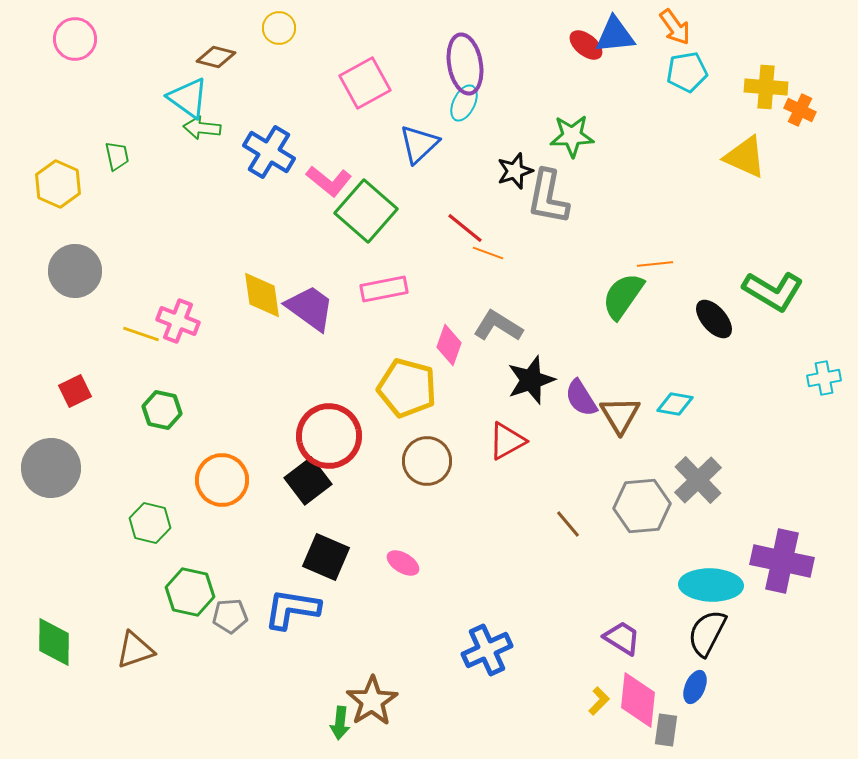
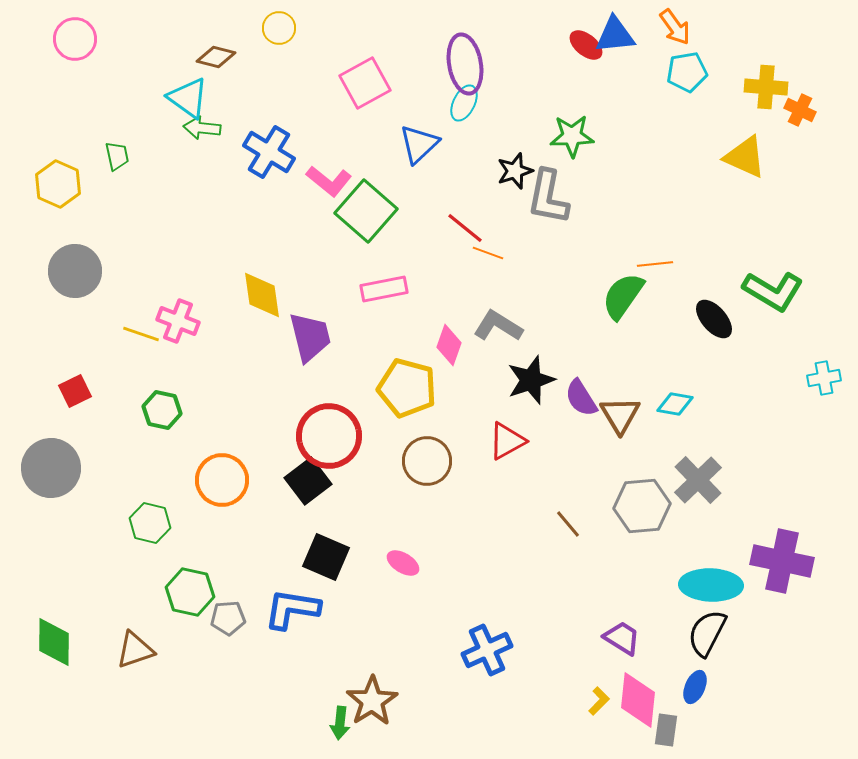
purple trapezoid at (310, 308): moved 29 px down; rotated 40 degrees clockwise
gray pentagon at (230, 616): moved 2 px left, 2 px down
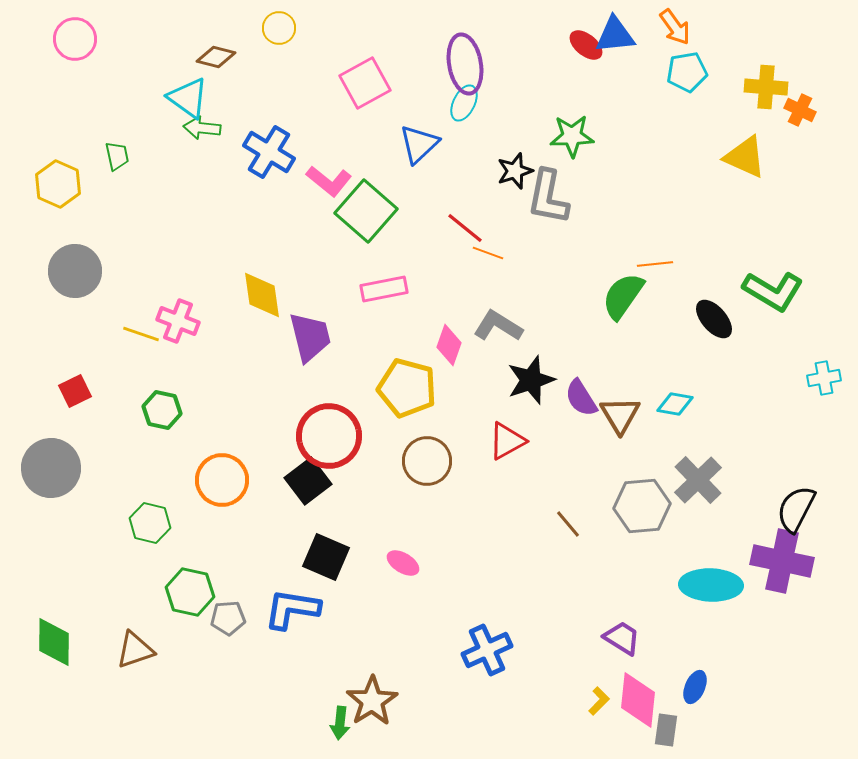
black semicircle at (707, 633): moved 89 px right, 124 px up
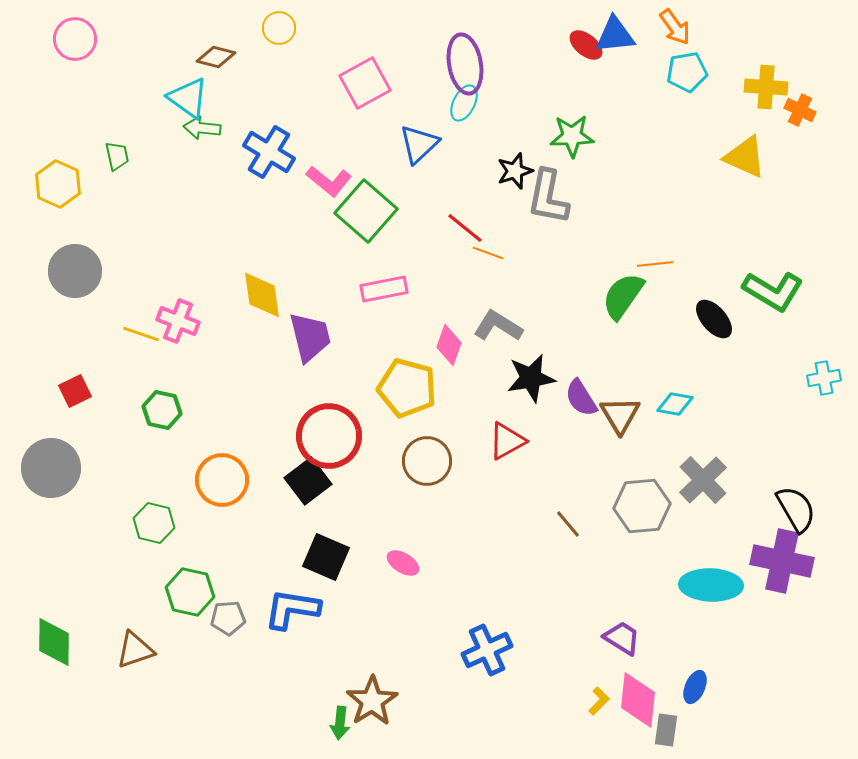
black star at (531, 380): moved 2 px up; rotated 9 degrees clockwise
gray cross at (698, 480): moved 5 px right
black semicircle at (796, 509): rotated 123 degrees clockwise
green hexagon at (150, 523): moved 4 px right
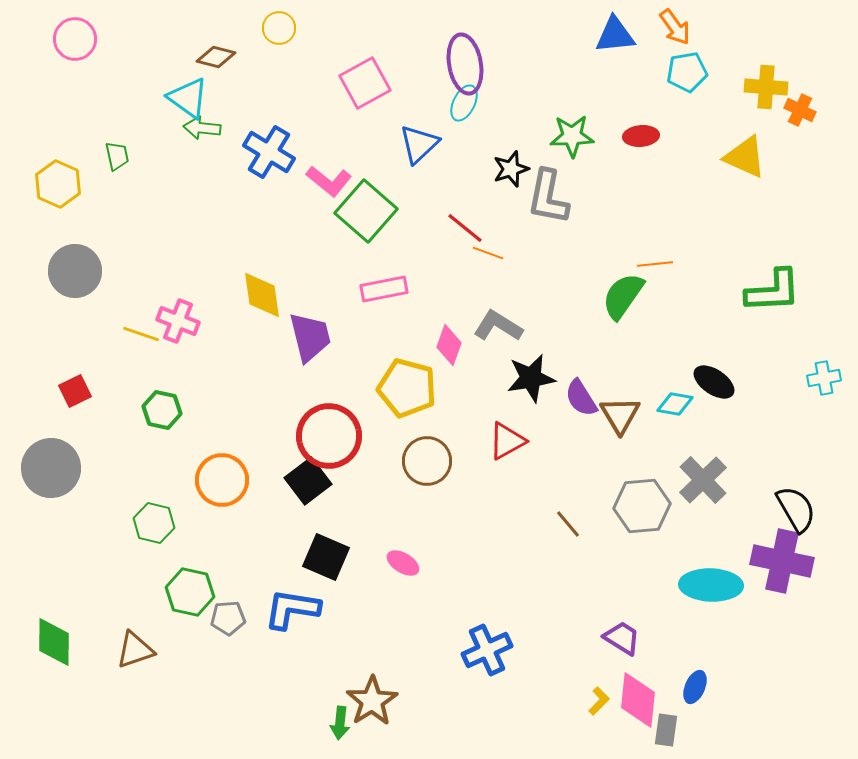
red ellipse at (586, 45): moved 55 px right, 91 px down; rotated 44 degrees counterclockwise
black star at (515, 171): moved 4 px left, 2 px up
green L-shape at (773, 291): rotated 34 degrees counterclockwise
black ellipse at (714, 319): moved 63 px down; rotated 15 degrees counterclockwise
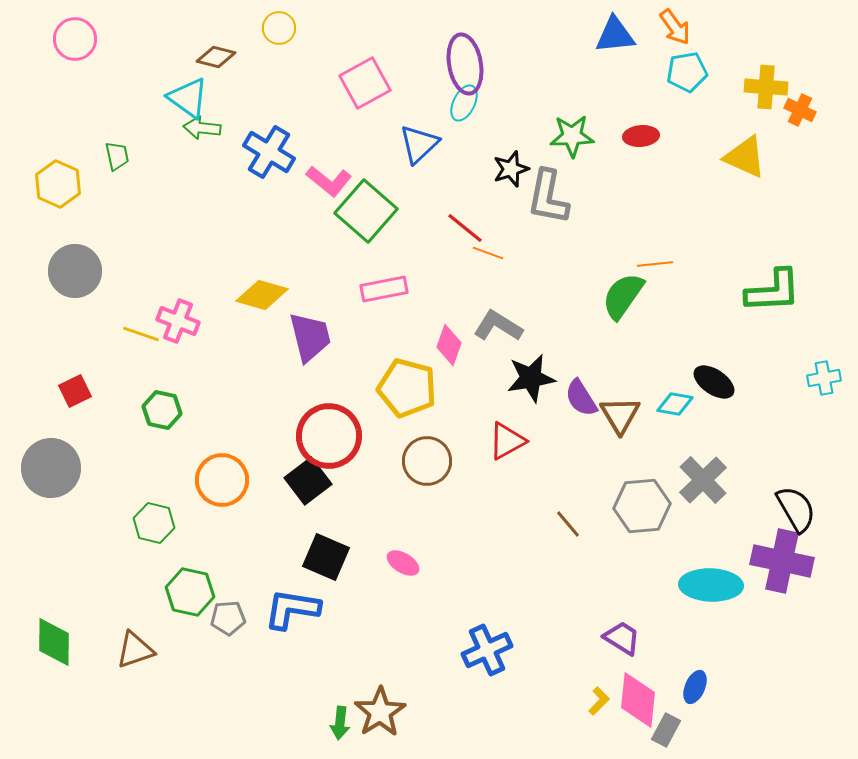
yellow diamond at (262, 295): rotated 66 degrees counterclockwise
brown star at (372, 701): moved 8 px right, 11 px down
gray rectangle at (666, 730): rotated 20 degrees clockwise
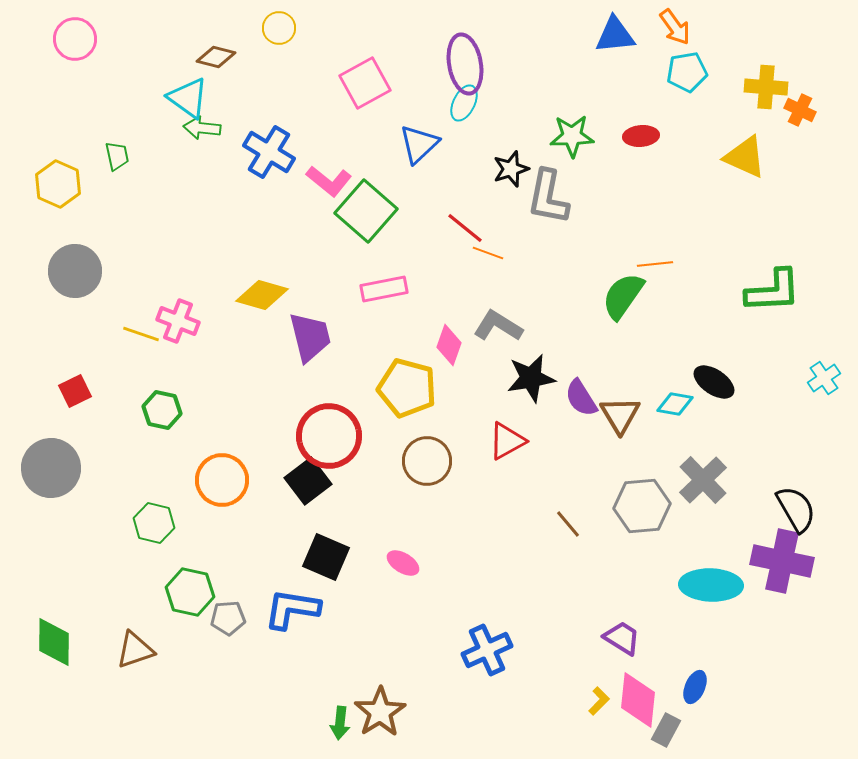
cyan cross at (824, 378): rotated 24 degrees counterclockwise
